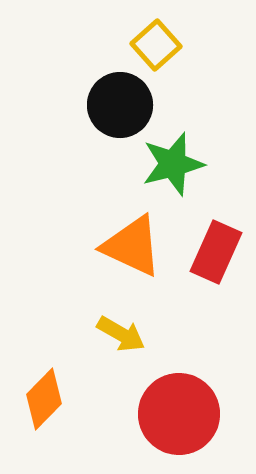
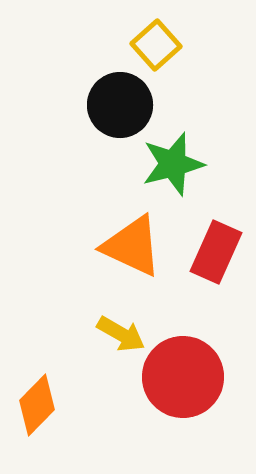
orange diamond: moved 7 px left, 6 px down
red circle: moved 4 px right, 37 px up
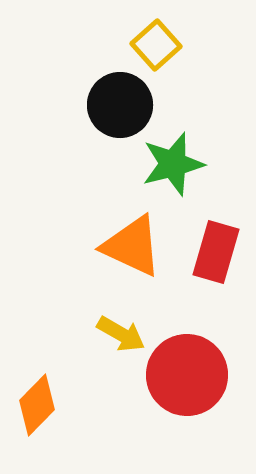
red rectangle: rotated 8 degrees counterclockwise
red circle: moved 4 px right, 2 px up
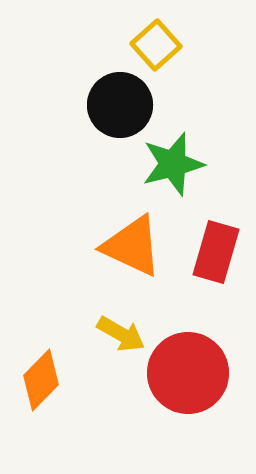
red circle: moved 1 px right, 2 px up
orange diamond: moved 4 px right, 25 px up
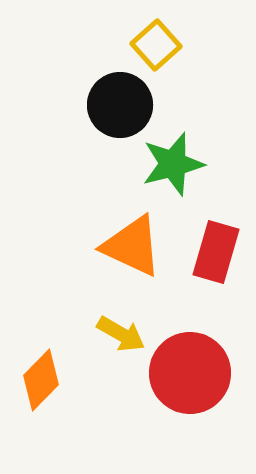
red circle: moved 2 px right
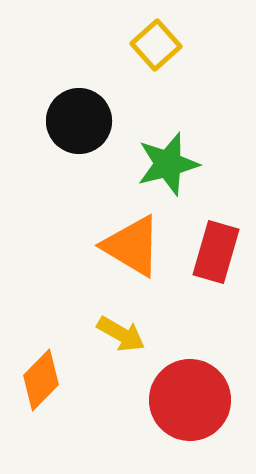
black circle: moved 41 px left, 16 px down
green star: moved 5 px left
orange triangle: rotated 6 degrees clockwise
red circle: moved 27 px down
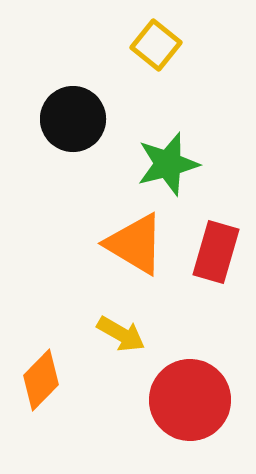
yellow square: rotated 9 degrees counterclockwise
black circle: moved 6 px left, 2 px up
orange triangle: moved 3 px right, 2 px up
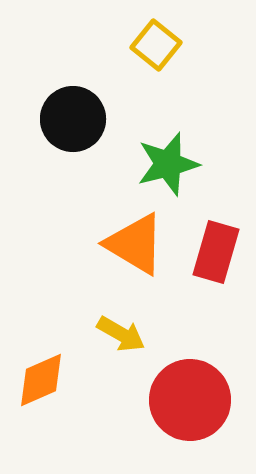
orange diamond: rotated 22 degrees clockwise
